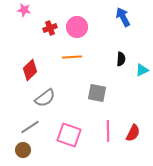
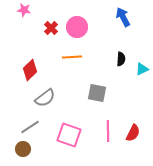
red cross: moved 1 px right; rotated 24 degrees counterclockwise
cyan triangle: moved 1 px up
brown circle: moved 1 px up
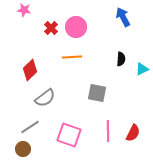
pink circle: moved 1 px left
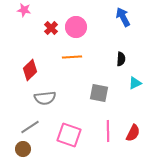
cyan triangle: moved 7 px left, 14 px down
gray square: moved 2 px right
gray semicircle: rotated 30 degrees clockwise
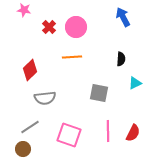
red cross: moved 2 px left, 1 px up
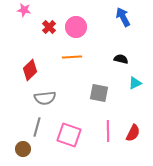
black semicircle: rotated 80 degrees counterclockwise
gray line: moved 7 px right; rotated 42 degrees counterclockwise
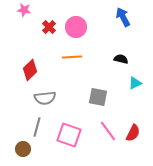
gray square: moved 1 px left, 4 px down
pink line: rotated 35 degrees counterclockwise
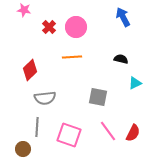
gray line: rotated 12 degrees counterclockwise
